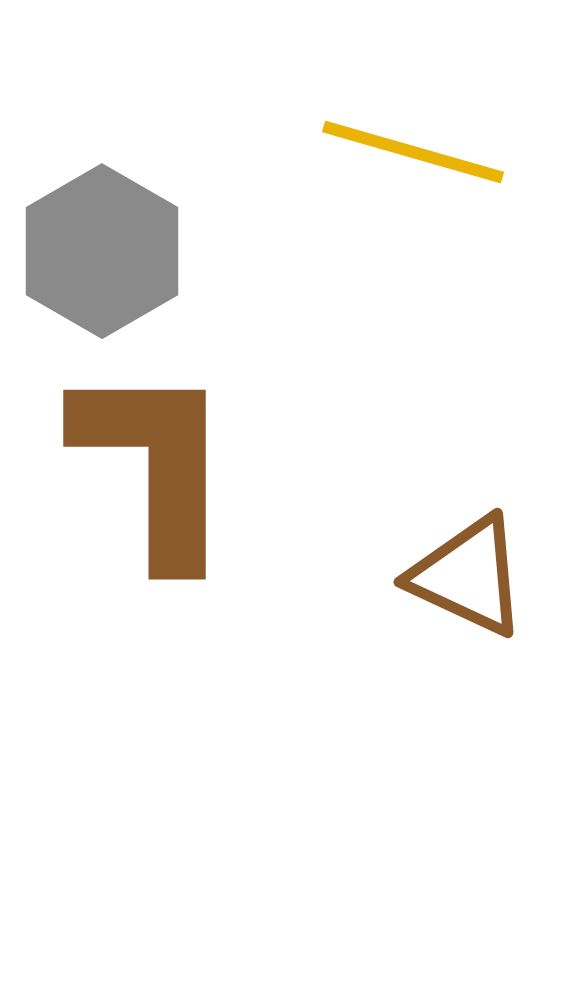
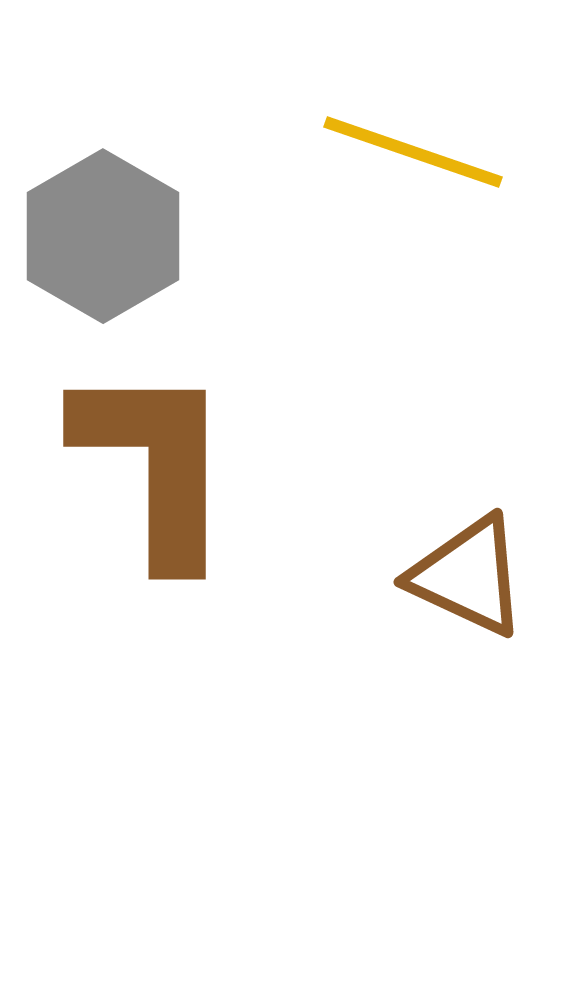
yellow line: rotated 3 degrees clockwise
gray hexagon: moved 1 px right, 15 px up
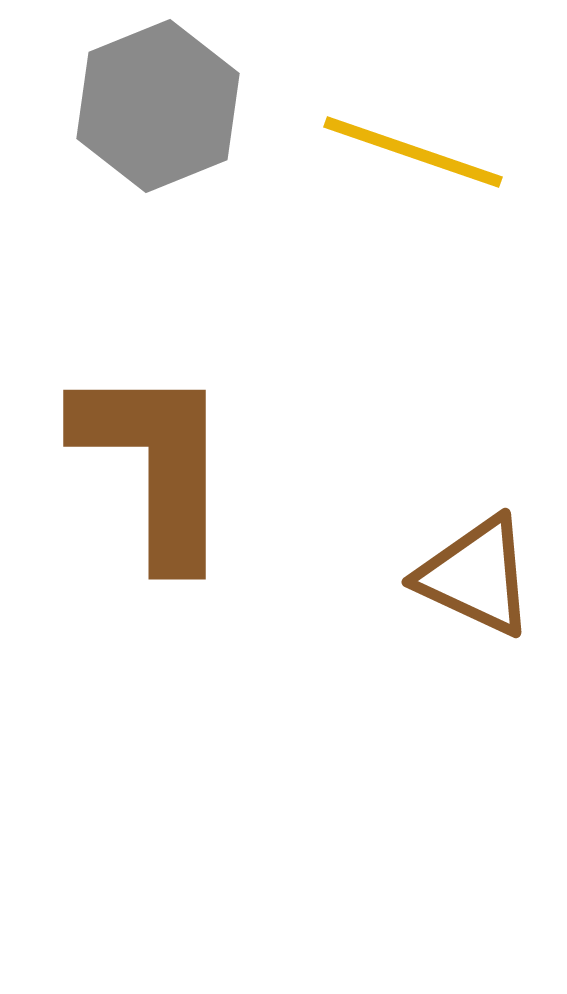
gray hexagon: moved 55 px right, 130 px up; rotated 8 degrees clockwise
brown triangle: moved 8 px right
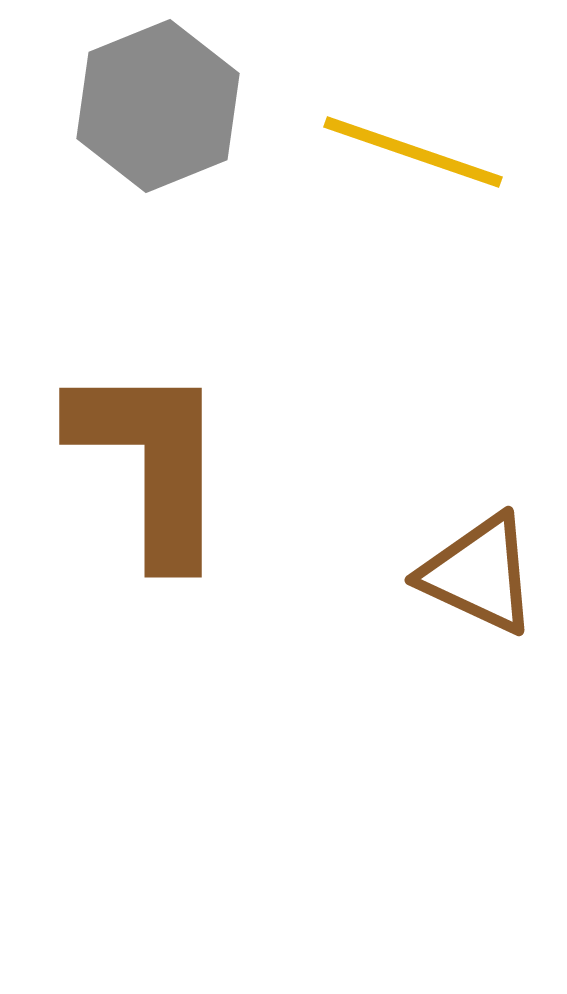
brown L-shape: moved 4 px left, 2 px up
brown triangle: moved 3 px right, 2 px up
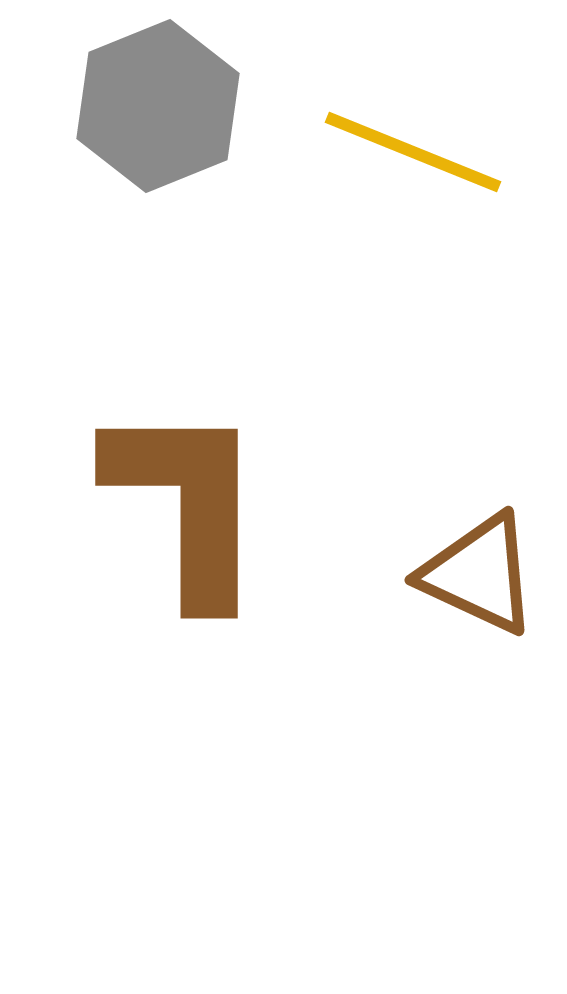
yellow line: rotated 3 degrees clockwise
brown L-shape: moved 36 px right, 41 px down
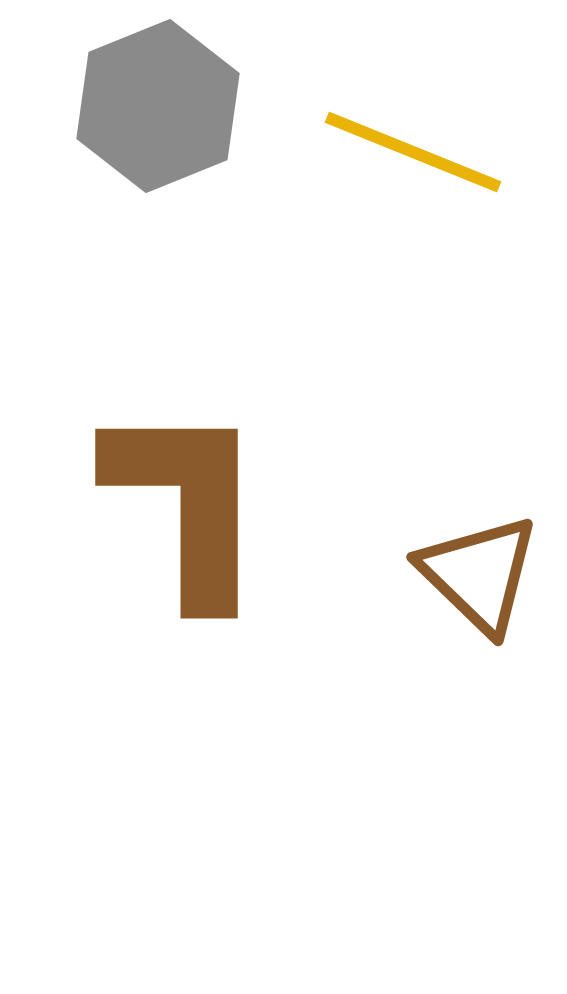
brown triangle: rotated 19 degrees clockwise
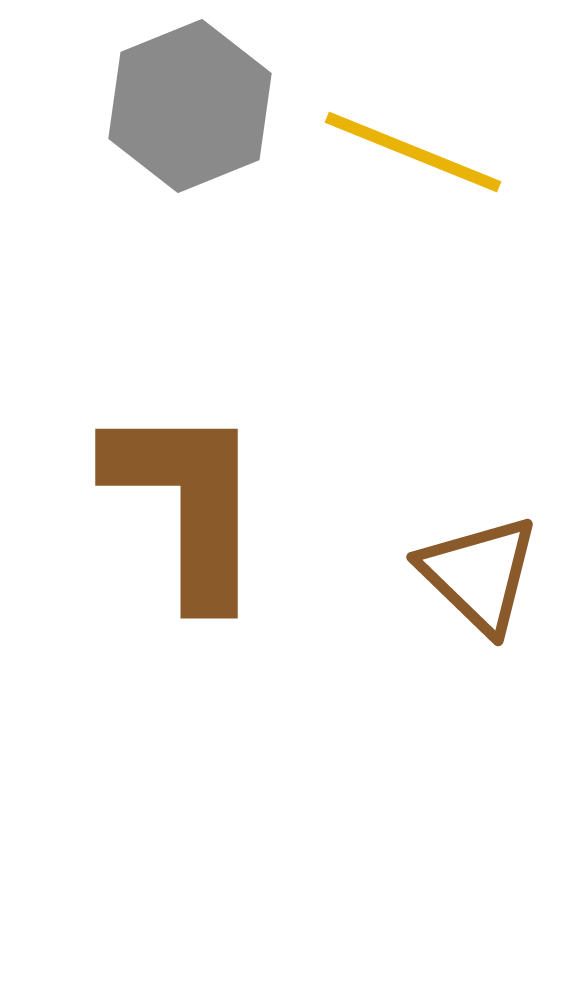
gray hexagon: moved 32 px right
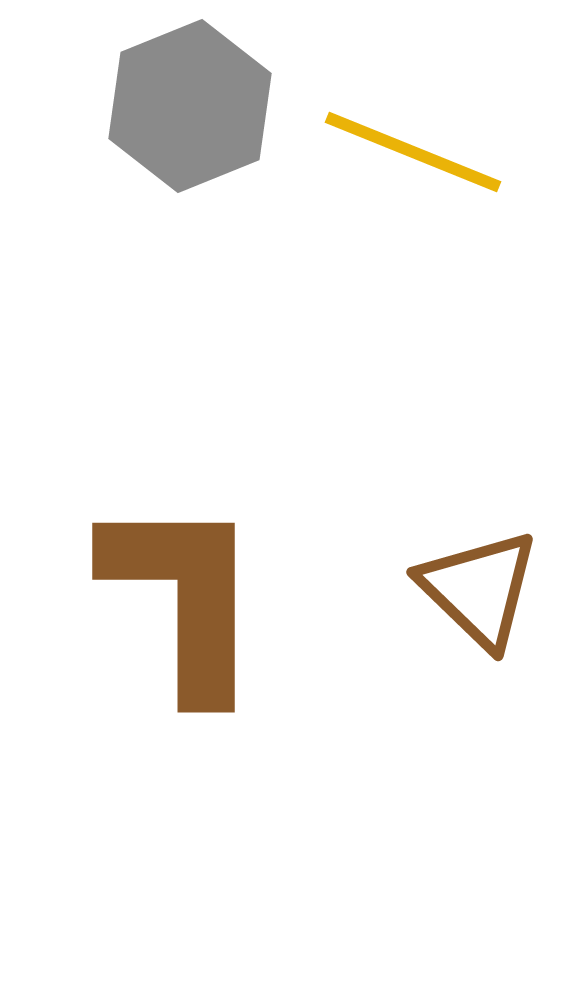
brown L-shape: moved 3 px left, 94 px down
brown triangle: moved 15 px down
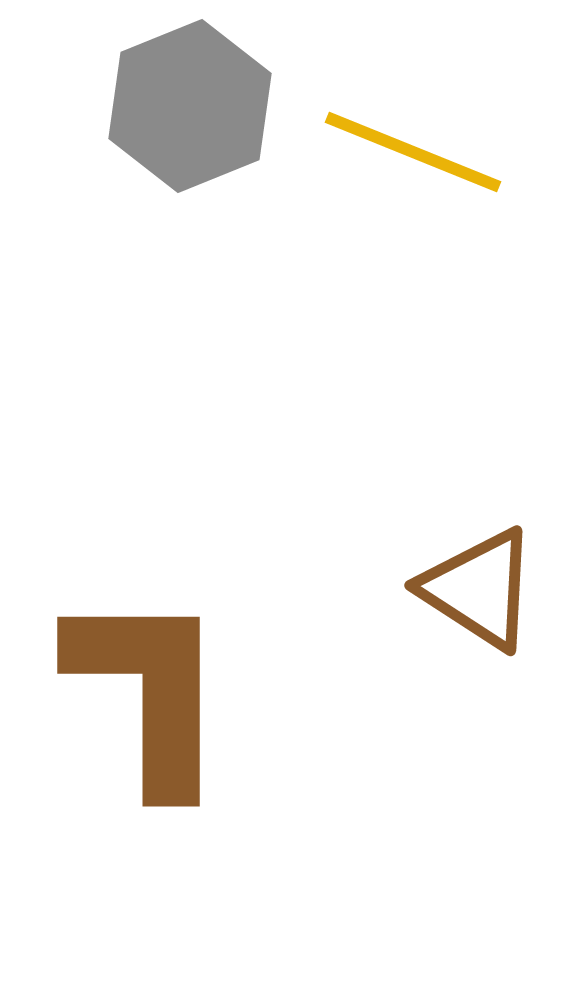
brown triangle: rotated 11 degrees counterclockwise
brown L-shape: moved 35 px left, 94 px down
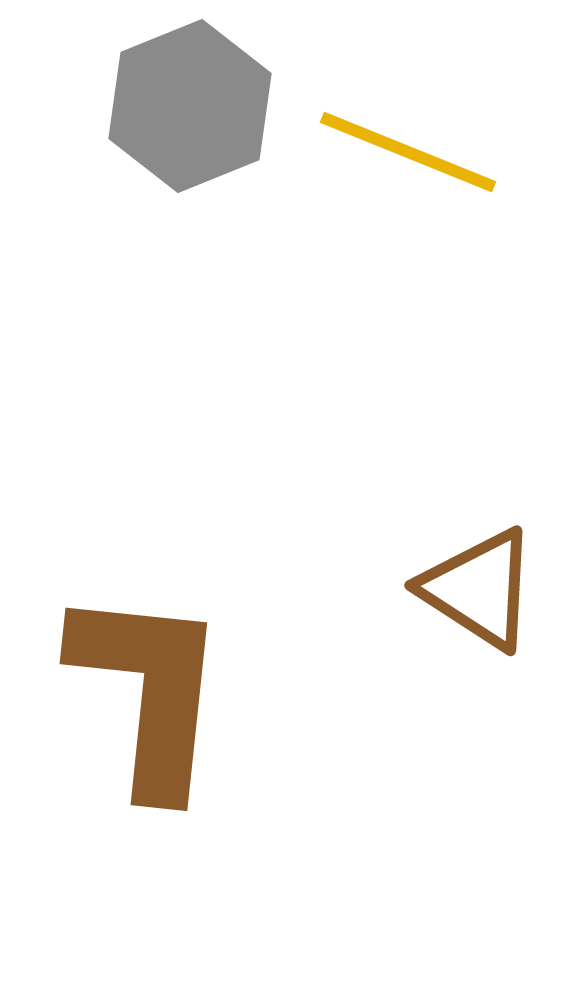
yellow line: moved 5 px left
brown L-shape: rotated 6 degrees clockwise
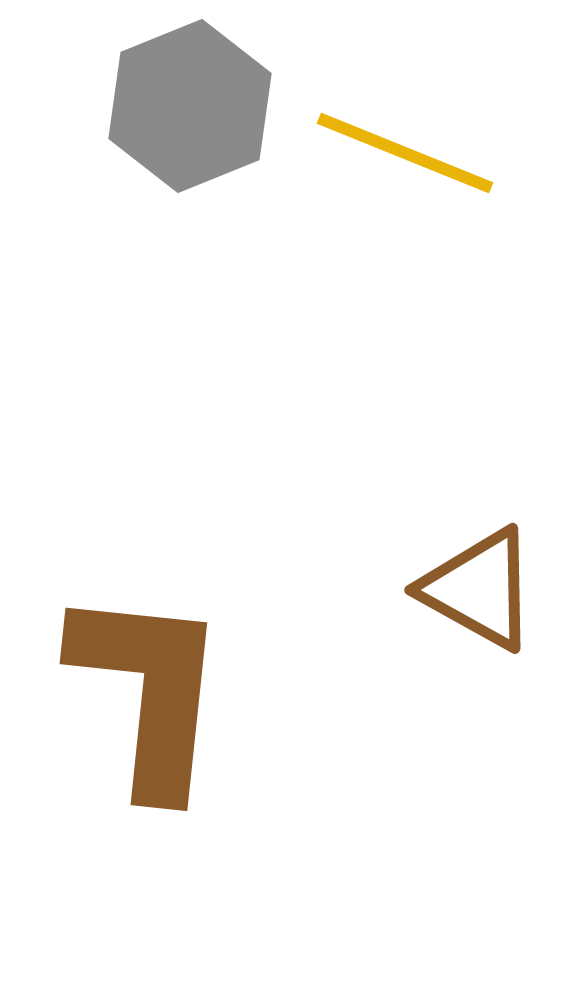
yellow line: moved 3 px left, 1 px down
brown triangle: rotated 4 degrees counterclockwise
